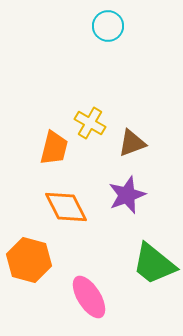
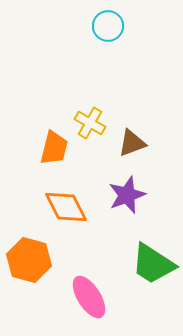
green trapezoid: moved 1 px left; rotated 6 degrees counterclockwise
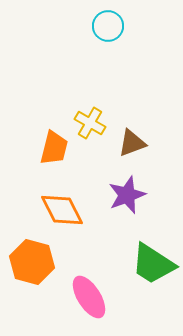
orange diamond: moved 4 px left, 3 px down
orange hexagon: moved 3 px right, 2 px down
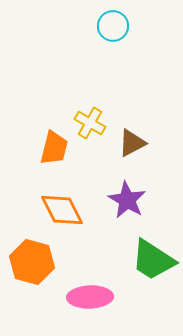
cyan circle: moved 5 px right
brown triangle: rotated 8 degrees counterclockwise
purple star: moved 5 px down; rotated 21 degrees counterclockwise
green trapezoid: moved 4 px up
pink ellipse: moved 1 px right; rotated 60 degrees counterclockwise
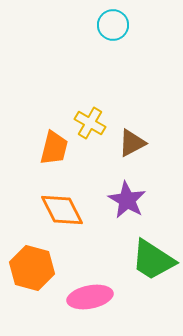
cyan circle: moved 1 px up
orange hexagon: moved 6 px down
pink ellipse: rotated 9 degrees counterclockwise
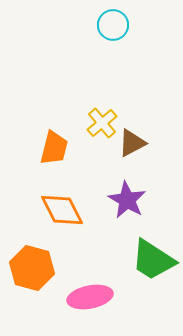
yellow cross: moved 12 px right; rotated 20 degrees clockwise
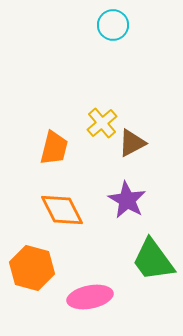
green trapezoid: rotated 21 degrees clockwise
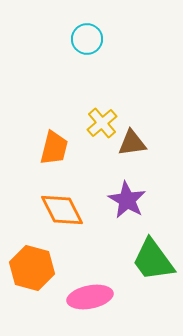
cyan circle: moved 26 px left, 14 px down
brown triangle: rotated 20 degrees clockwise
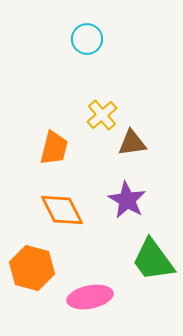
yellow cross: moved 8 px up
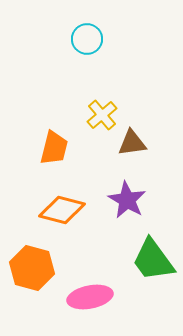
orange diamond: rotated 48 degrees counterclockwise
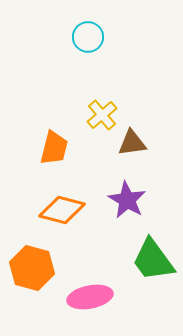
cyan circle: moved 1 px right, 2 px up
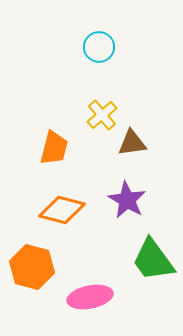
cyan circle: moved 11 px right, 10 px down
orange hexagon: moved 1 px up
